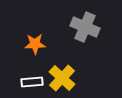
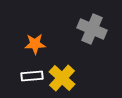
gray cross: moved 7 px right, 2 px down
white rectangle: moved 6 px up
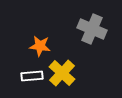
orange star: moved 5 px right, 2 px down; rotated 10 degrees clockwise
yellow cross: moved 5 px up
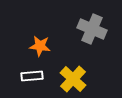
yellow cross: moved 11 px right, 6 px down
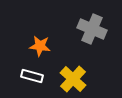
white rectangle: rotated 20 degrees clockwise
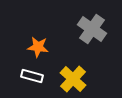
gray cross: rotated 12 degrees clockwise
orange star: moved 2 px left, 1 px down
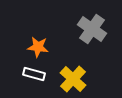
white rectangle: moved 2 px right, 2 px up
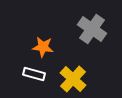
orange star: moved 5 px right
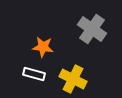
yellow cross: rotated 16 degrees counterclockwise
